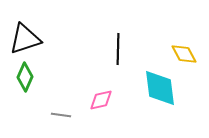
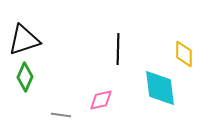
black triangle: moved 1 px left, 1 px down
yellow diamond: rotated 28 degrees clockwise
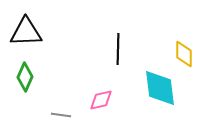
black triangle: moved 2 px right, 8 px up; rotated 16 degrees clockwise
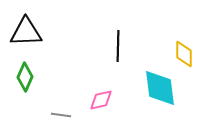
black line: moved 3 px up
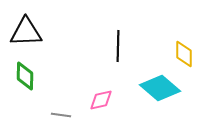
green diamond: moved 1 px up; rotated 24 degrees counterclockwise
cyan diamond: rotated 42 degrees counterclockwise
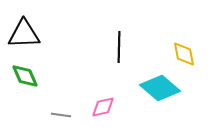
black triangle: moved 2 px left, 2 px down
black line: moved 1 px right, 1 px down
yellow diamond: rotated 12 degrees counterclockwise
green diamond: rotated 24 degrees counterclockwise
pink diamond: moved 2 px right, 7 px down
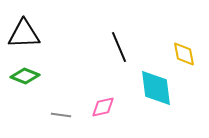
black line: rotated 24 degrees counterclockwise
green diamond: rotated 44 degrees counterclockwise
cyan diamond: moved 4 px left; rotated 42 degrees clockwise
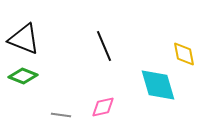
black triangle: moved 5 px down; rotated 24 degrees clockwise
black line: moved 15 px left, 1 px up
green diamond: moved 2 px left
cyan diamond: moved 2 px right, 3 px up; rotated 9 degrees counterclockwise
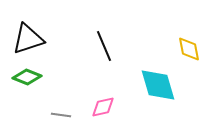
black triangle: moved 4 px right; rotated 40 degrees counterclockwise
yellow diamond: moved 5 px right, 5 px up
green diamond: moved 4 px right, 1 px down
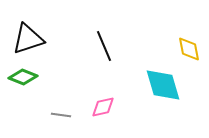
green diamond: moved 4 px left
cyan diamond: moved 5 px right
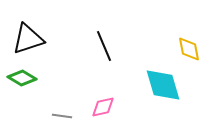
green diamond: moved 1 px left, 1 px down; rotated 8 degrees clockwise
gray line: moved 1 px right, 1 px down
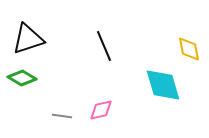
pink diamond: moved 2 px left, 3 px down
